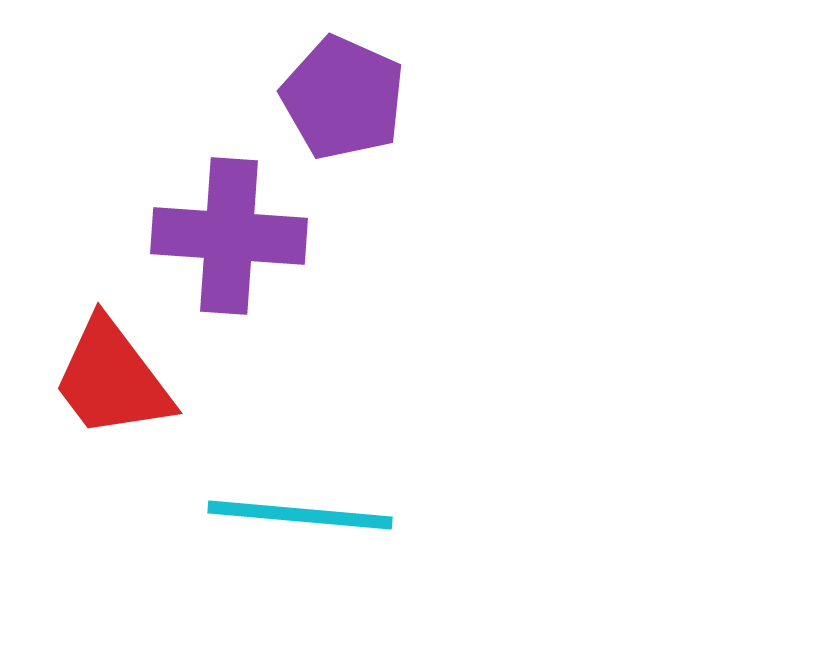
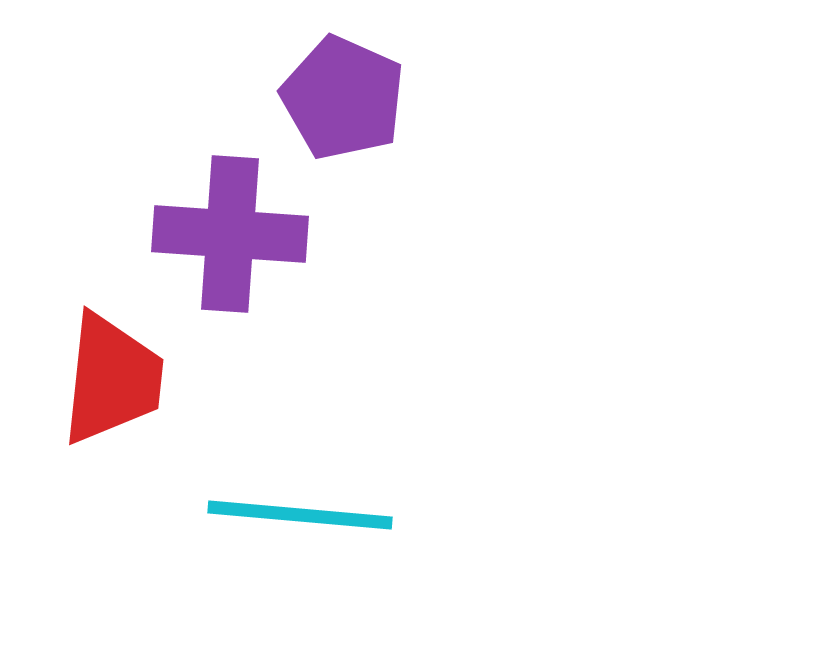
purple cross: moved 1 px right, 2 px up
red trapezoid: rotated 137 degrees counterclockwise
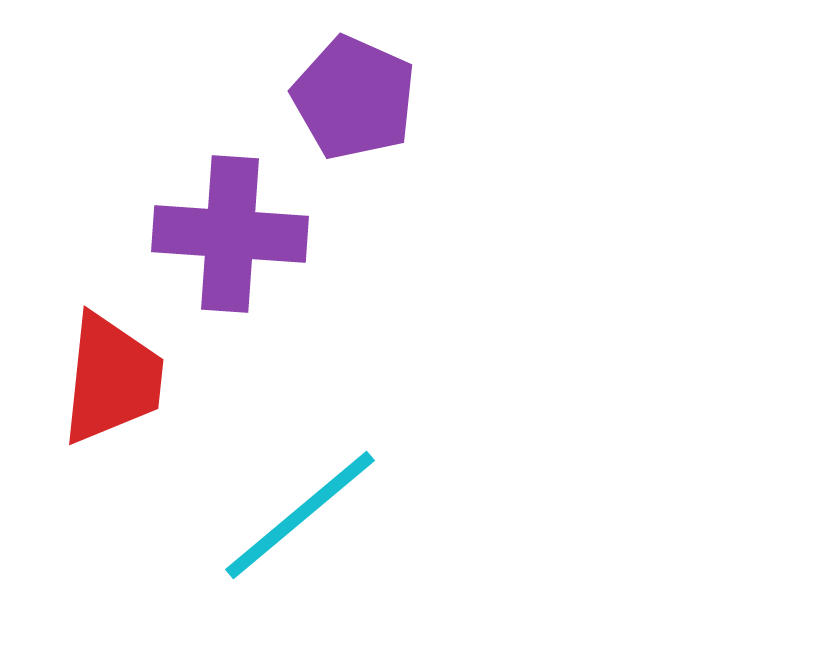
purple pentagon: moved 11 px right
cyan line: rotated 45 degrees counterclockwise
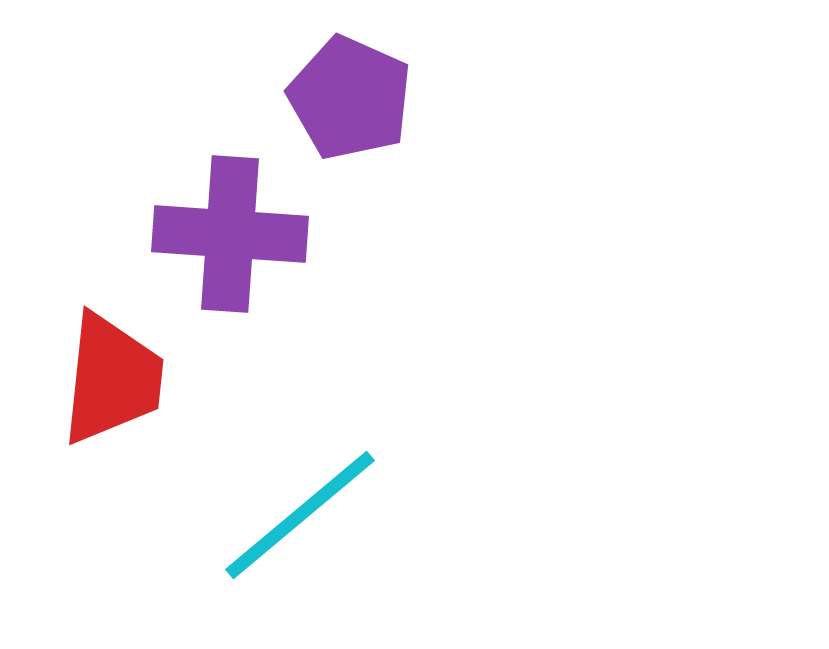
purple pentagon: moved 4 px left
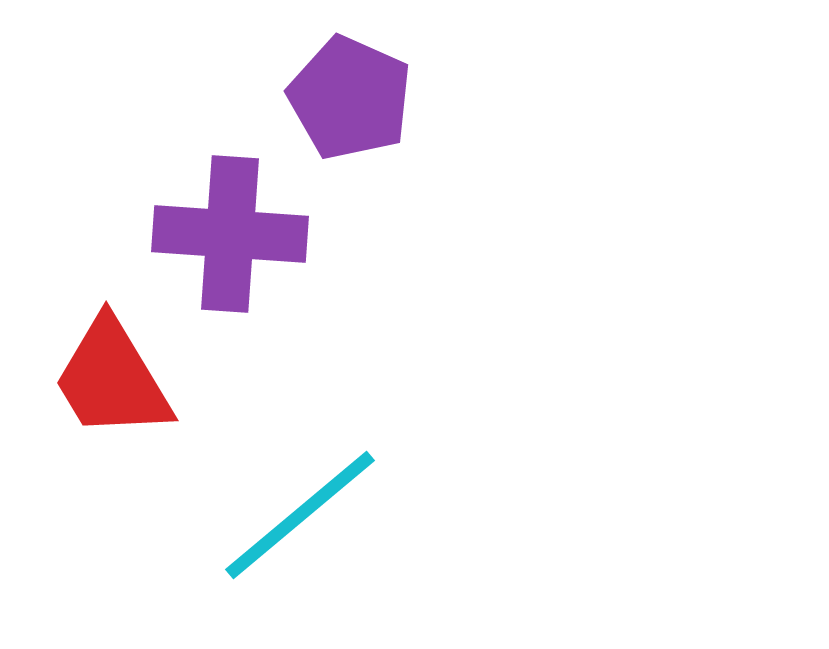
red trapezoid: rotated 143 degrees clockwise
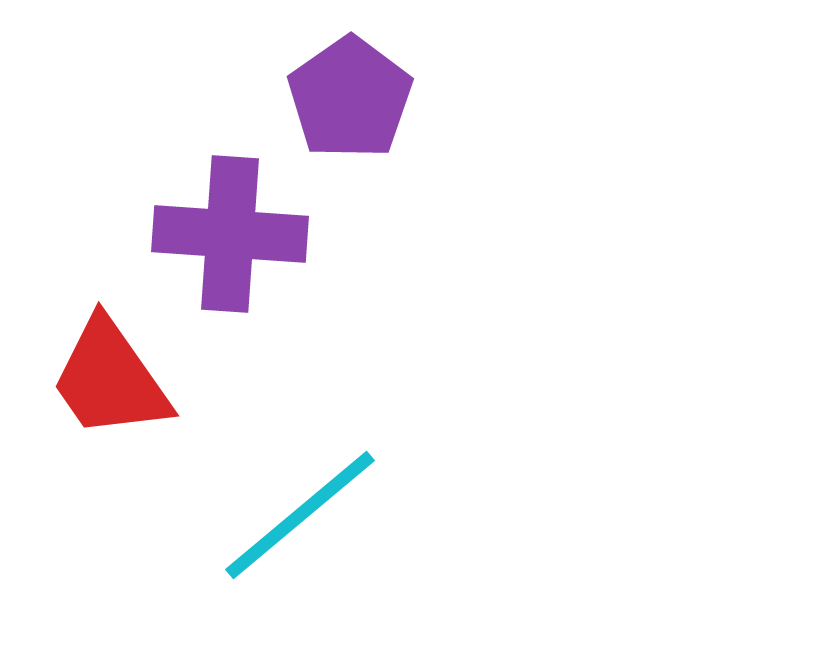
purple pentagon: rotated 13 degrees clockwise
red trapezoid: moved 2 px left; rotated 4 degrees counterclockwise
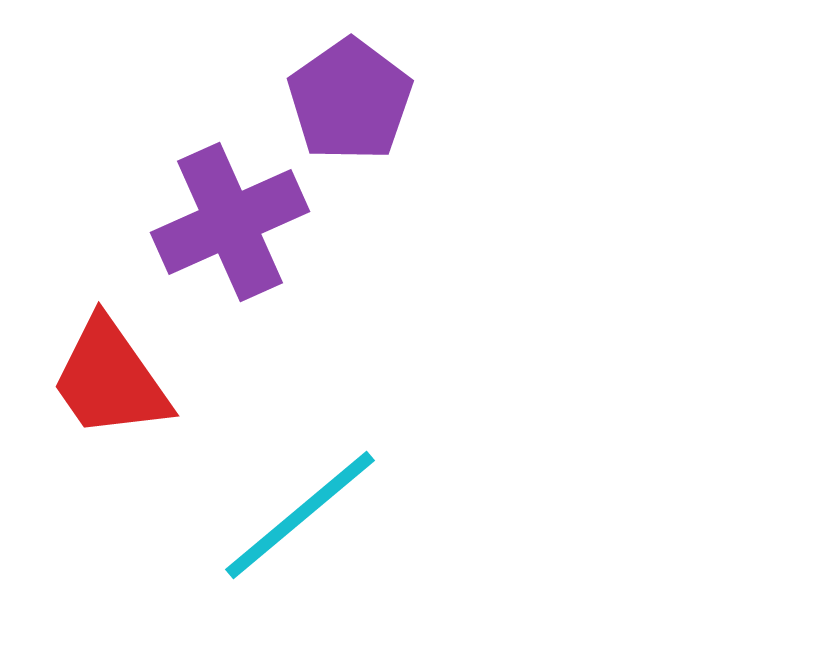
purple pentagon: moved 2 px down
purple cross: moved 12 px up; rotated 28 degrees counterclockwise
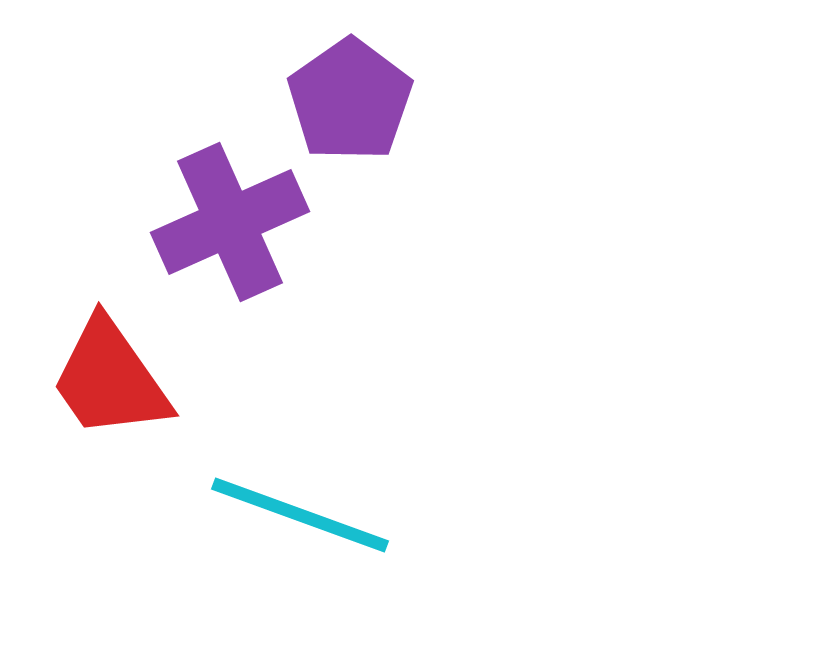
cyan line: rotated 60 degrees clockwise
